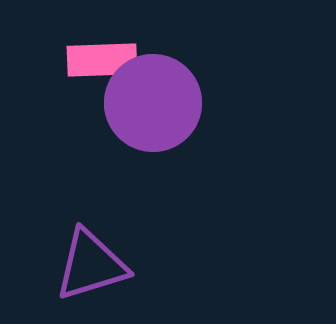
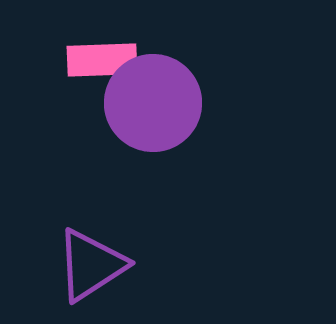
purple triangle: rotated 16 degrees counterclockwise
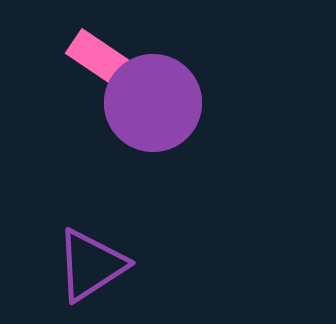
pink rectangle: rotated 36 degrees clockwise
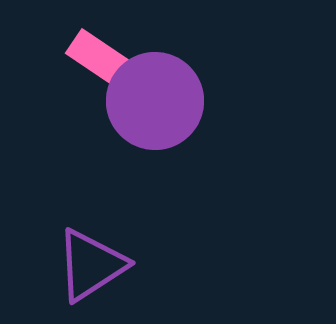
purple circle: moved 2 px right, 2 px up
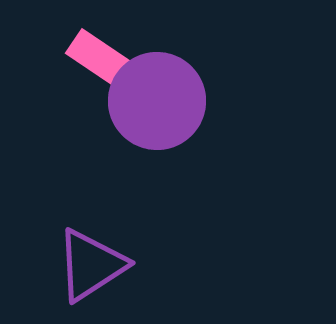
purple circle: moved 2 px right
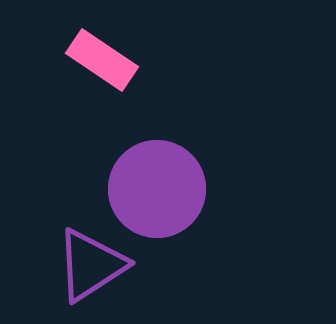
purple circle: moved 88 px down
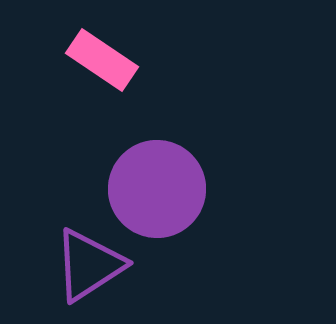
purple triangle: moved 2 px left
